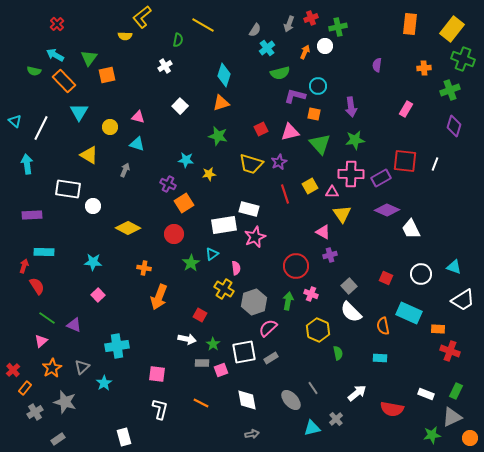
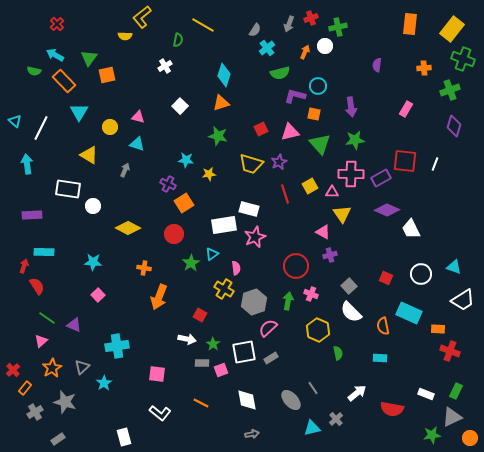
white L-shape at (160, 409): moved 4 px down; rotated 115 degrees clockwise
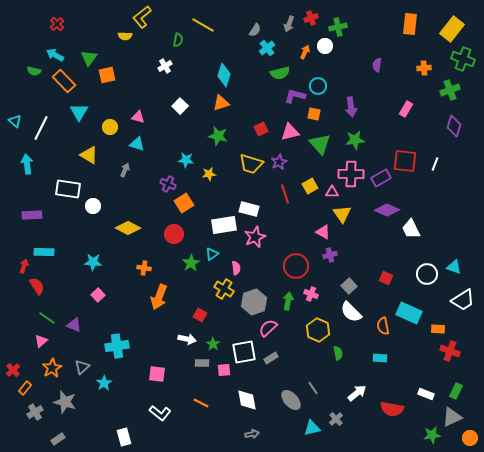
white circle at (421, 274): moved 6 px right
pink square at (221, 370): moved 3 px right; rotated 16 degrees clockwise
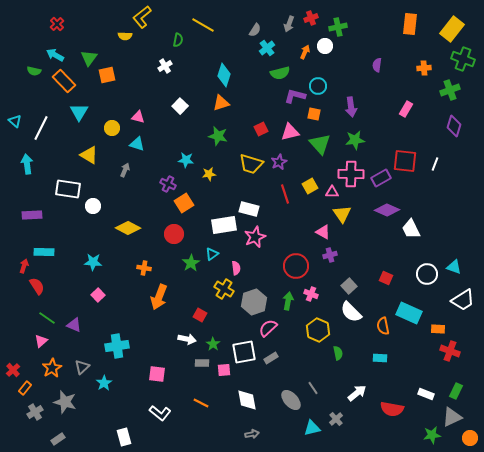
yellow circle at (110, 127): moved 2 px right, 1 px down
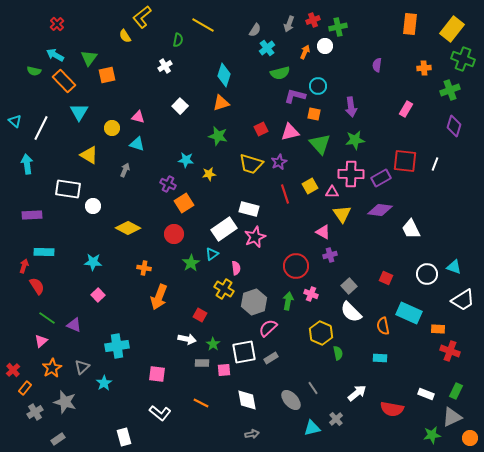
red cross at (311, 18): moved 2 px right, 2 px down
yellow semicircle at (125, 36): rotated 56 degrees clockwise
purple diamond at (387, 210): moved 7 px left; rotated 15 degrees counterclockwise
white rectangle at (224, 225): moved 4 px down; rotated 25 degrees counterclockwise
yellow hexagon at (318, 330): moved 3 px right, 3 px down
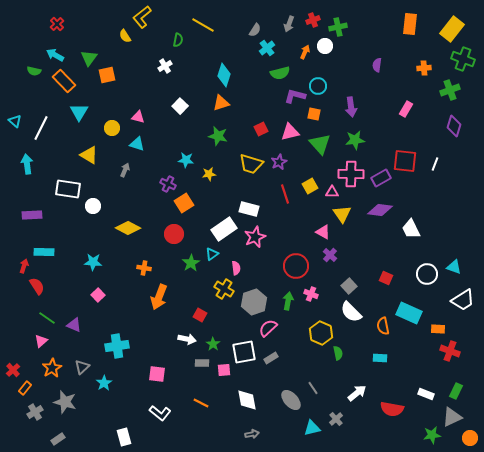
purple cross at (330, 255): rotated 32 degrees counterclockwise
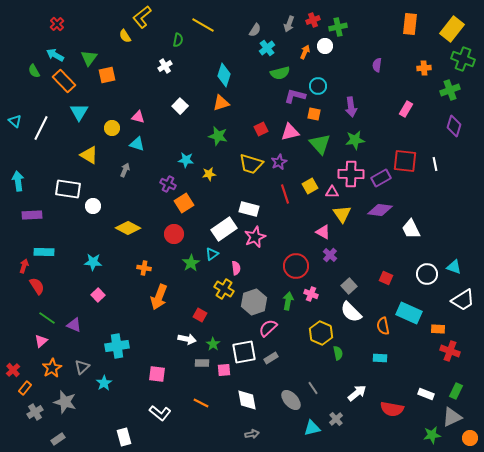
green semicircle at (34, 71): rotated 48 degrees clockwise
cyan arrow at (27, 164): moved 9 px left, 17 px down
white line at (435, 164): rotated 32 degrees counterclockwise
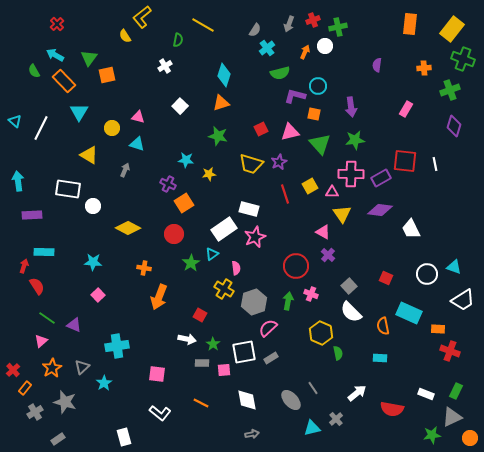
purple cross at (330, 255): moved 2 px left
